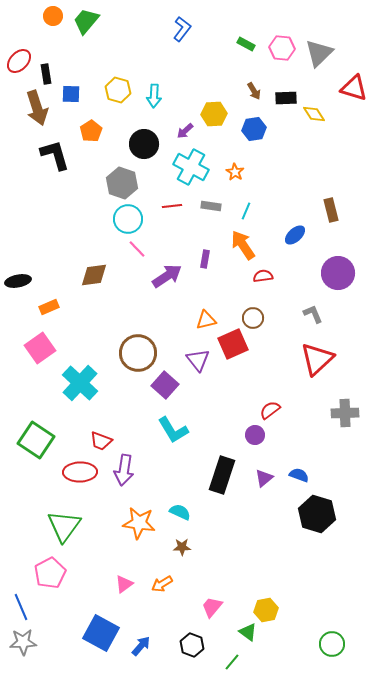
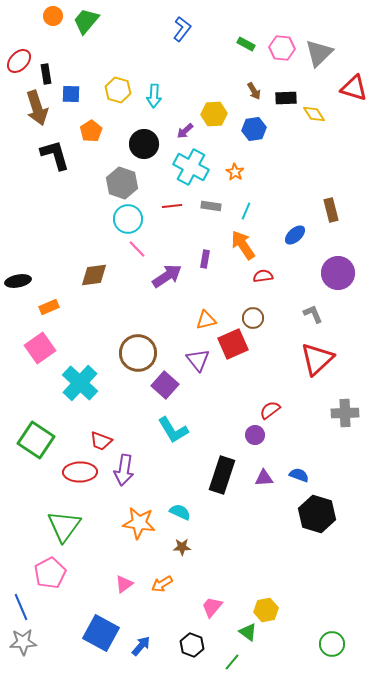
purple triangle at (264, 478): rotated 36 degrees clockwise
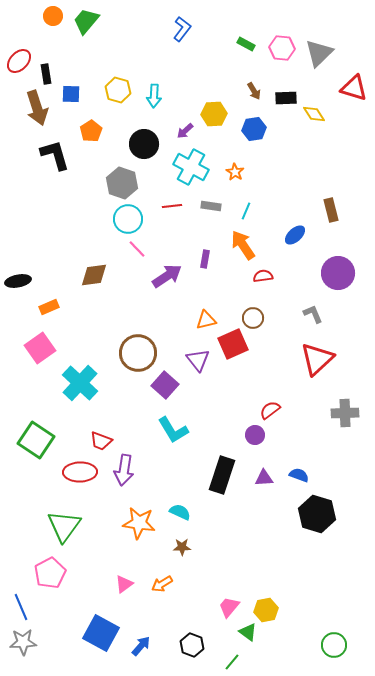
pink trapezoid at (212, 607): moved 17 px right
green circle at (332, 644): moved 2 px right, 1 px down
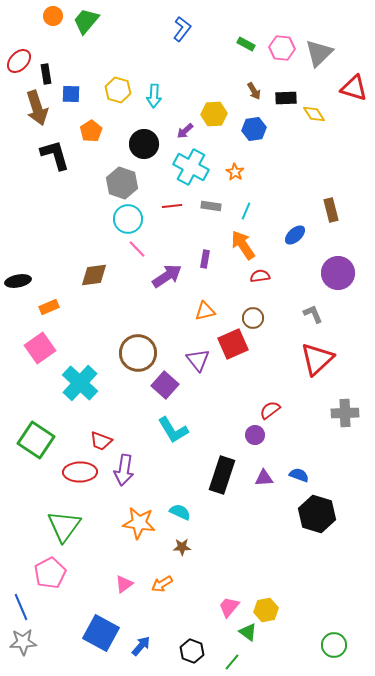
red semicircle at (263, 276): moved 3 px left
orange triangle at (206, 320): moved 1 px left, 9 px up
black hexagon at (192, 645): moved 6 px down
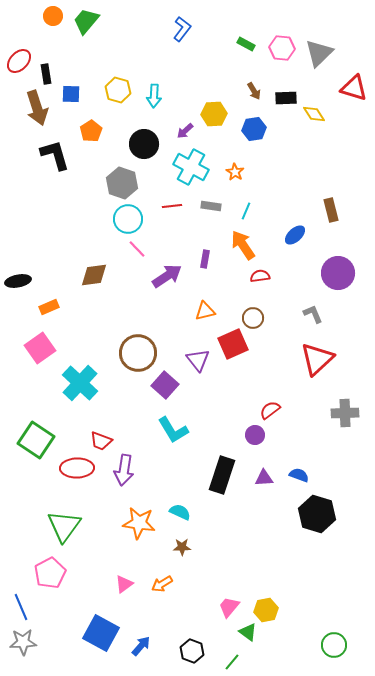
red ellipse at (80, 472): moved 3 px left, 4 px up
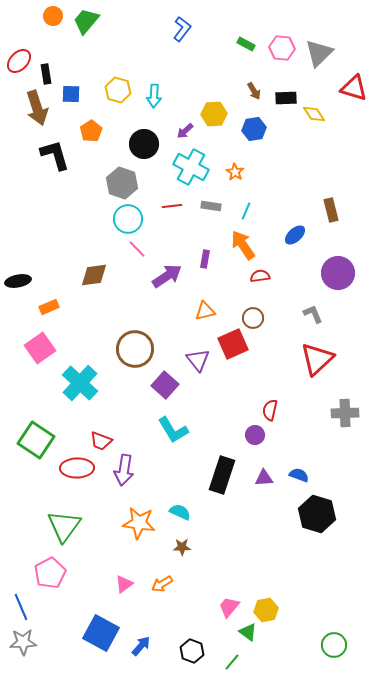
brown circle at (138, 353): moved 3 px left, 4 px up
red semicircle at (270, 410): rotated 40 degrees counterclockwise
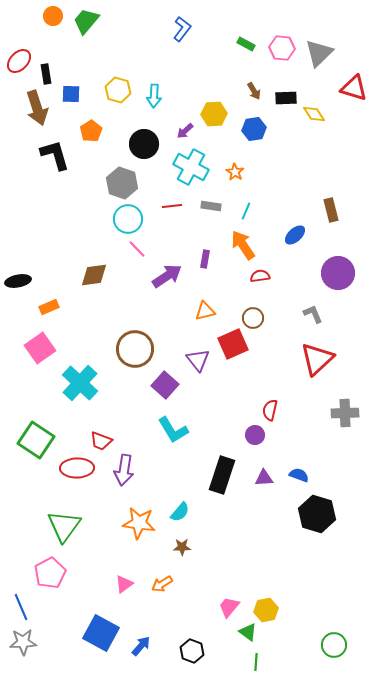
cyan semicircle at (180, 512): rotated 105 degrees clockwise
green line at (232, 662): moved 24 px right; rotated 36 degrees counterclockwise
